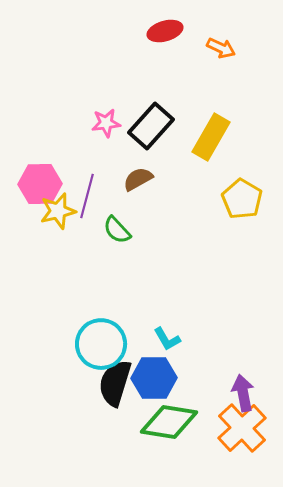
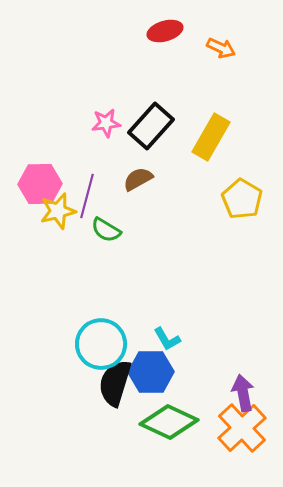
green semicircle: moved 11 px left; rotated 16 degrees counterclockwise
blue hexagon: moved 3 px left, 6 px up
green diamond: rotated 16 degrees clockwise
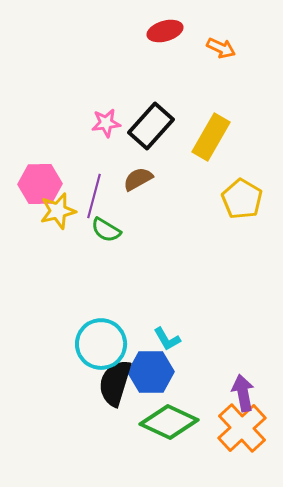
purple line: moved 7 px right
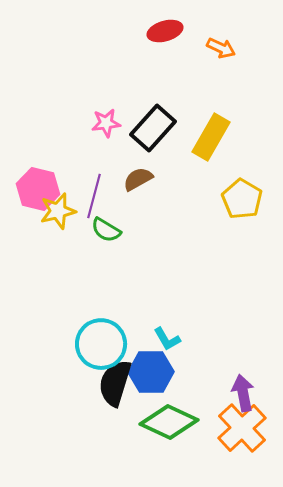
black rectangle: moved 2 px right, 2 px down
pink hexagon: moved 2 px left, 5 px down; rotated 15 degrees clockwise
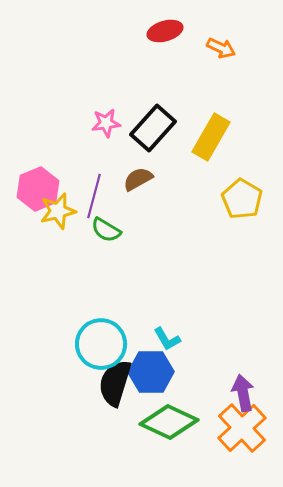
pink hexagon: rotated 24 degrees clockwise
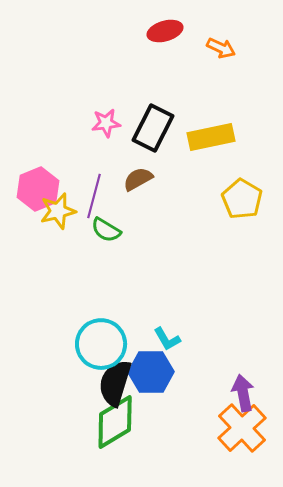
black rectangle: rotated 15 degrees counterclockwise
yellow rectangle: rotated 48 degrees clockwise
green diamond: moved 54 px left; rotated 56 degrees counterclockwise
